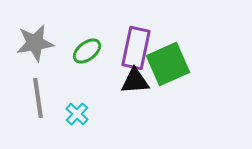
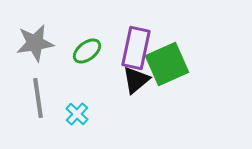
green square: moved 1 px left
black triangle: moved 1 px right, 1 px up; rotated 36 degrees counterclockwise
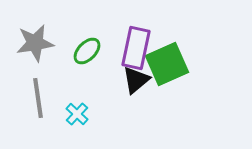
green ellipse: rotated 8 degrees counterclockwise
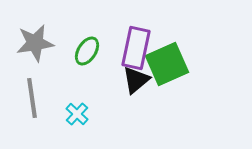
green ellipse: rotated 12 degrees counterclockwise
gray line: moved 6 px left
